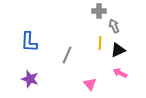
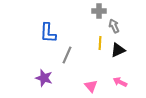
blue L-shape: moved 19 px right, 9 px up
pink arrow: moved 9 px down
purple star: moved 14 px right, 1 px up
pink triangle: moved 1 px right, 2 px down
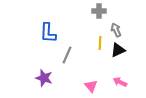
gray arrow: moved 2 px right, 4 px down
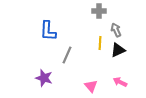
blue L-shape: moved 2 px up
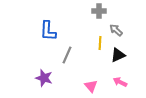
gray arrow: rotated 24 degrees counterclockwise
black triangle: moved 5 px down
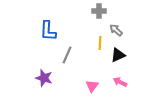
pink triangle: moved 1 px right; rotated 16 degrees clockwise
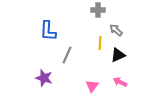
gray cross: moved 1 px left, 1 px up
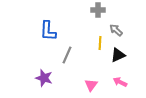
pink triangle: moved 1 px left, 1 px up
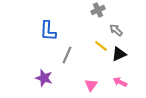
gray cross: rotated 24 degrees counterclockwise
yellow line: moved 1 px right, 3 px down; rotated 56 degrees counterclockwise
black triangle: moved 1 px right, 1 px up
